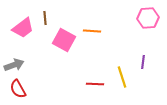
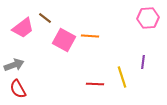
brown line: rotated 48 degrees counterclockwise
orange line: moved 2 px left, 5 px down
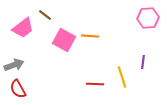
brown line: moved 3 px up
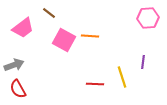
brown line: moved 4 px right, 2 px up
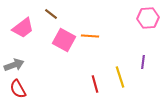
brown line: moved 2 px right, 1 px down
yellow line: moved 2 px left
red line: rotated 72 degrees clockwise
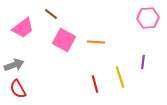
orange line: moved 6 px right, 6 px down
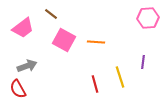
gray arrow: moved 13 px right, 1 px down
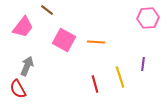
brown line: moved 4 px left, 4 px up
pink trapezoid: moved 1 px up; rotated 15 degrees counterclockwise
purple line: moved 2 px down
gray arrow: rotated 48 degrees counterclockwise
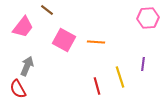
red line: moved 2 px right, 2 px down
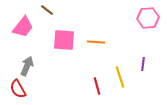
pink square: rotated 25 degrees counterclockwise
